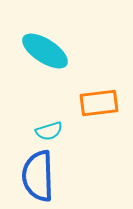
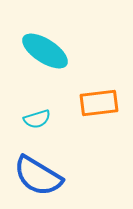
cyan semicircle: moved 12 px left, 12 px up
blue semicircle: rotated 57 degrees counterclockwise
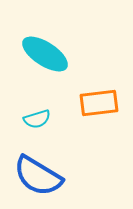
cyan ellipse: moved 3 px down
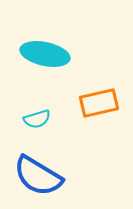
cyan ellipse: rotated 21 degrees counterclockwise
orange rectangle: rotated 6 degrees counterclockwise
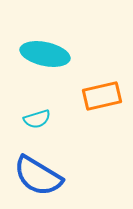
orange rectangle: moved 3 px right, 7 px up
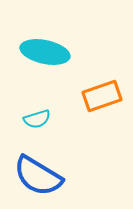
cyan ellipse: moved 2 px up
orange rectangle: rotated 6 degrees counterclockwise
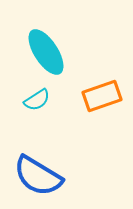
cyan ellipse: moved 1 px right; rotated 45 degrees clockwise
cyan semicircle: moved 19 px up; rotated 16 degrees counterclockwise
